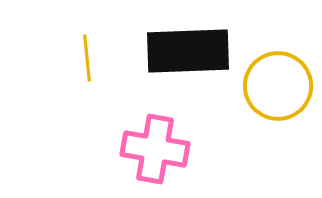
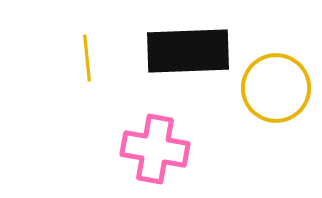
yellow circle: moved 2 px left, 2 px down
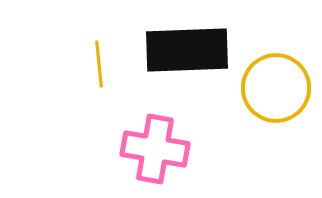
black rectangle: moved 1 px left, 1 px up
yellow line: moved 12 px right, 6 px down
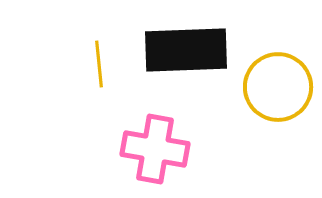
black rectangle: moved 1 px left
yellow circle: moved 2 px right, 1 px up
